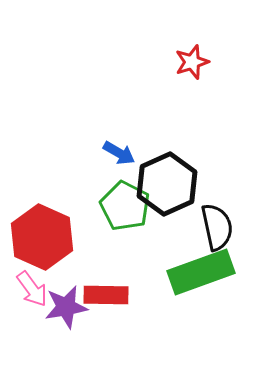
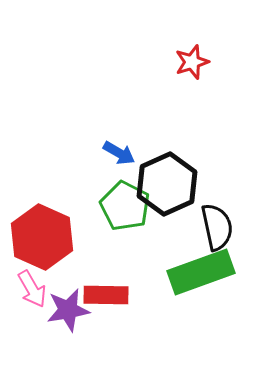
pink arrow: rotated 6 degrees clockwise
purple star: moved 2 px right, 3 px down
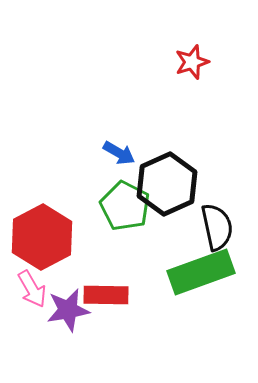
red hexagon: rotated 8 degrees clockwise
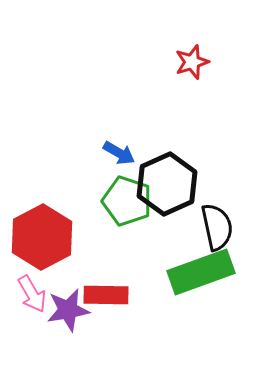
green pentagon: moved 2 px right, 5 px up; rotated 9 degrees counterclockwise
pink arrow: moved 5 px down
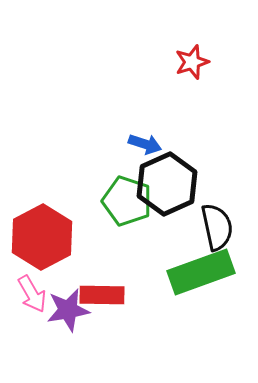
blue arrow: moved 26 px right, 9 px up; rotated 12 degrees counterclockwise
red rectangle: moved 4 px left
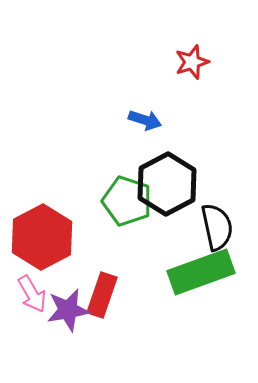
blue arrow: moved 24 px up
black hexagon: rotated 4 degrees counterclockwise
red rectangle: rotated 72 degrees counterclockwise
